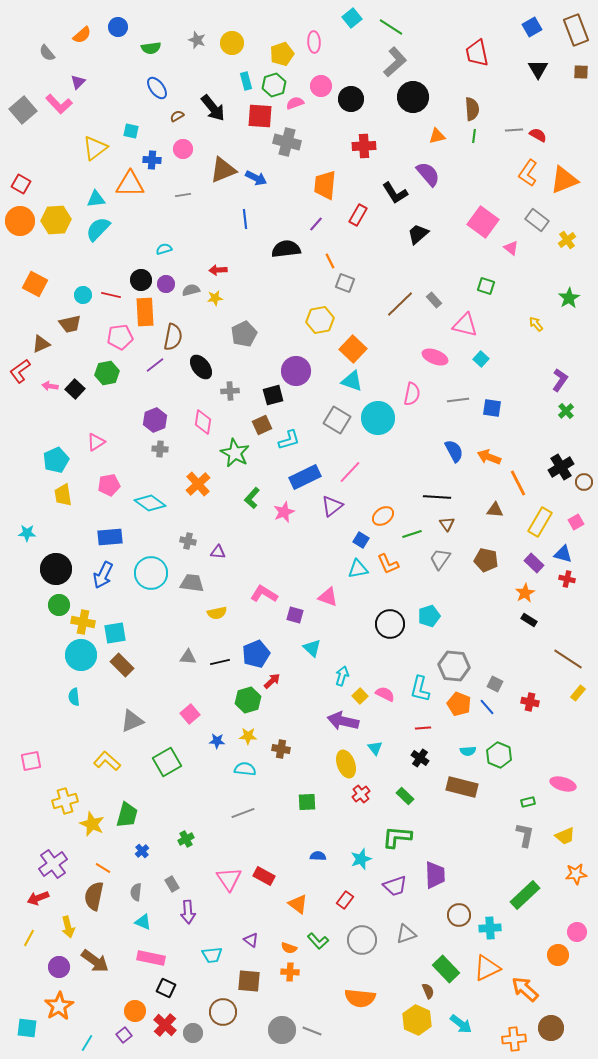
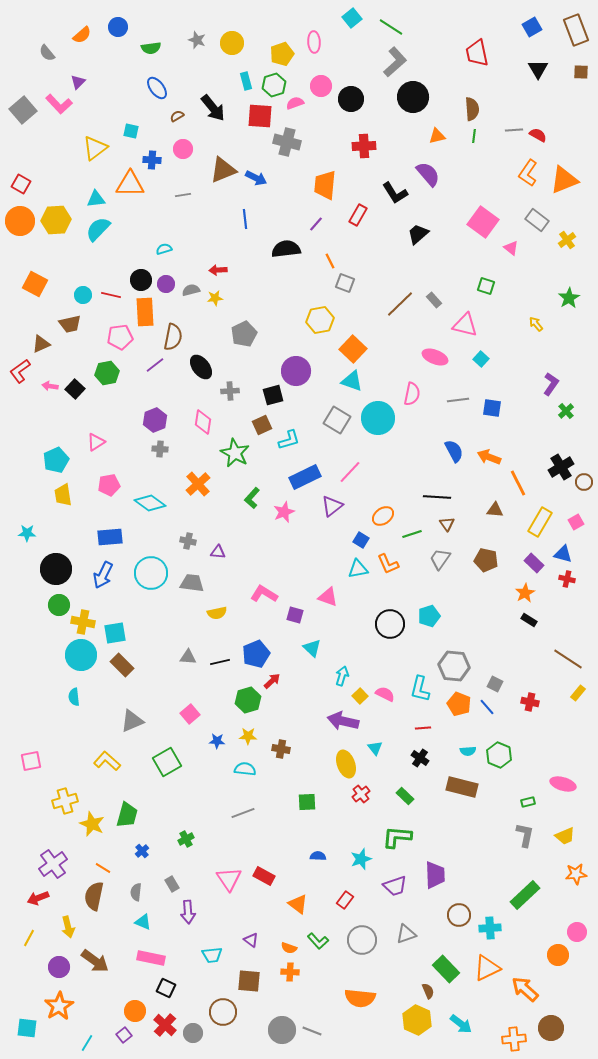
purple L-shape at (560, 380): moved 9 px left, 4 px down
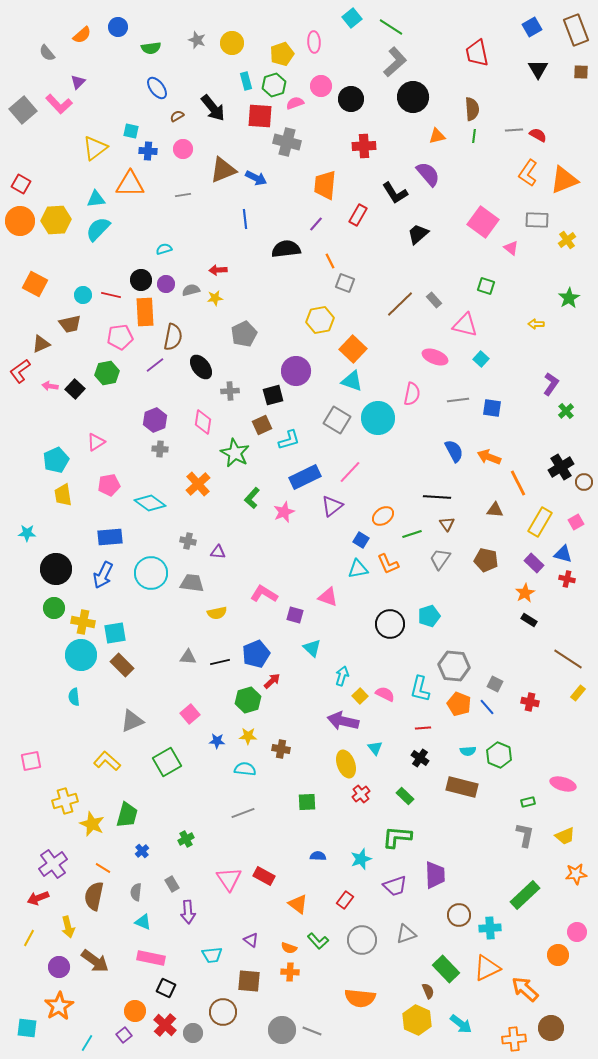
blue cross at (152, 160): moved 4 px left, 9 px up
gray rectangle at (537, 220): rotated 35 degrees counterclockwise
yellow arrow at (536, 324): rotated 49 degrees counterclockwise
green circle at (59, 605): moved 5 px left, 3 px down
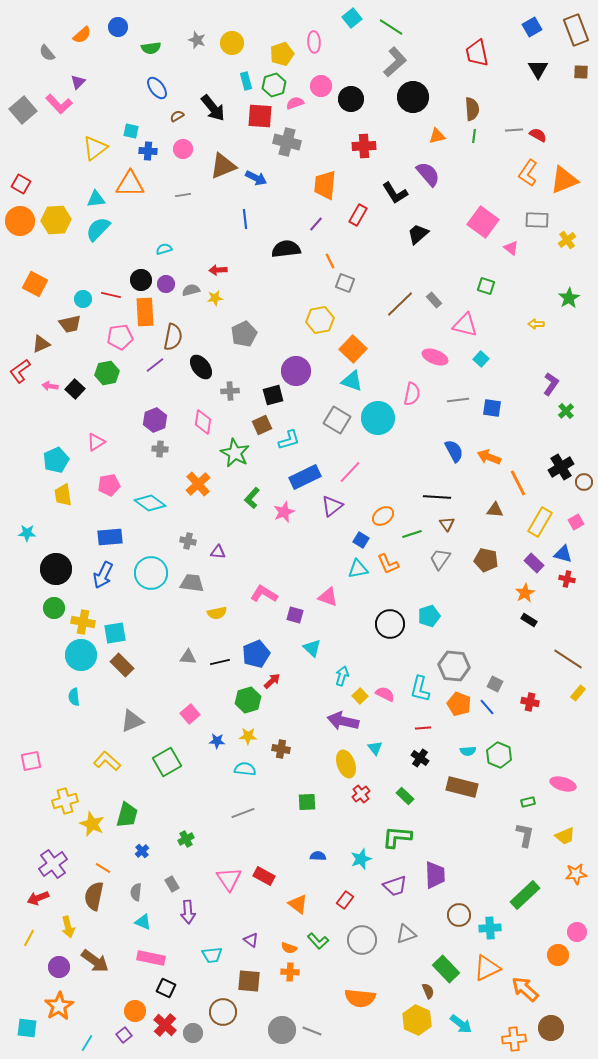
brown triangle at (223, 170): moved 4 px up
cyan circle at (83, 295): moved 4 px down
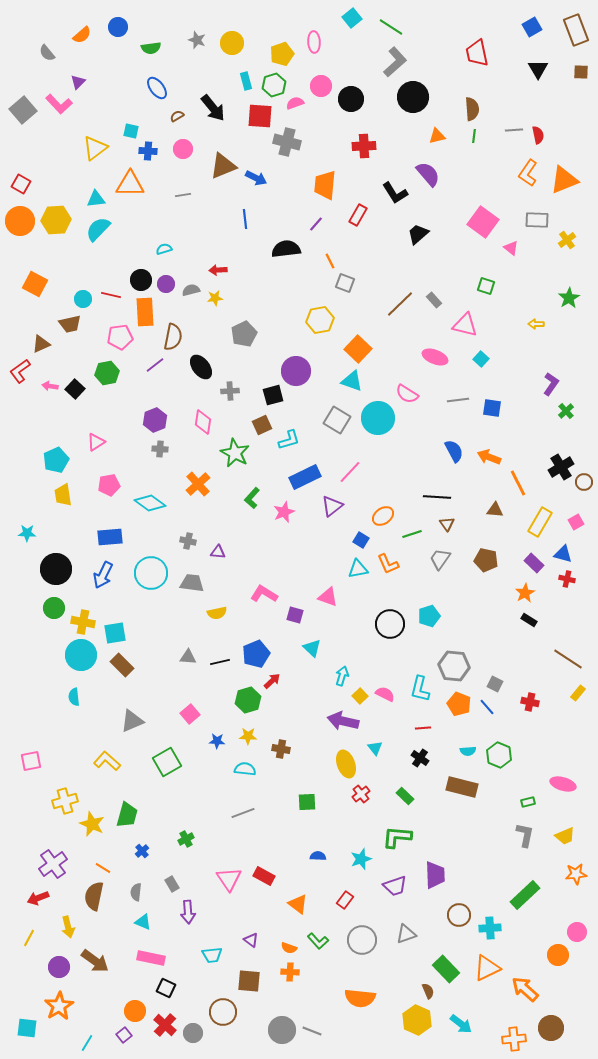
red semicircle at (538, 135): rotated 48 degrees clockwise
orange square at (353, 349): moved 5 px right
pink semicircle at (412, 394): moved 5 px left; rotated 110 degrees clockwise
